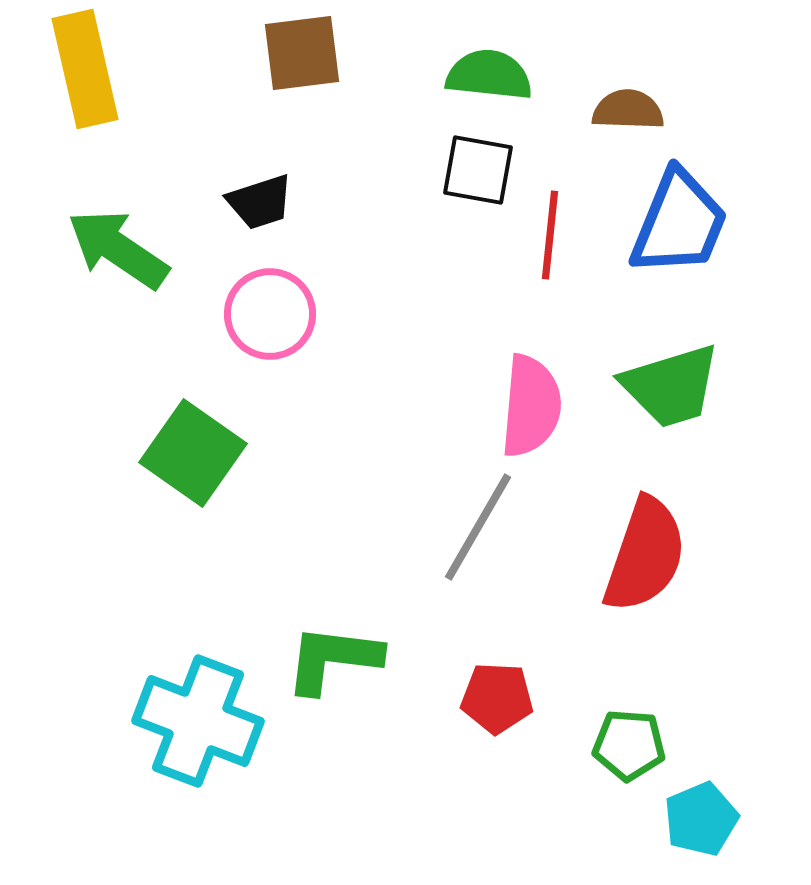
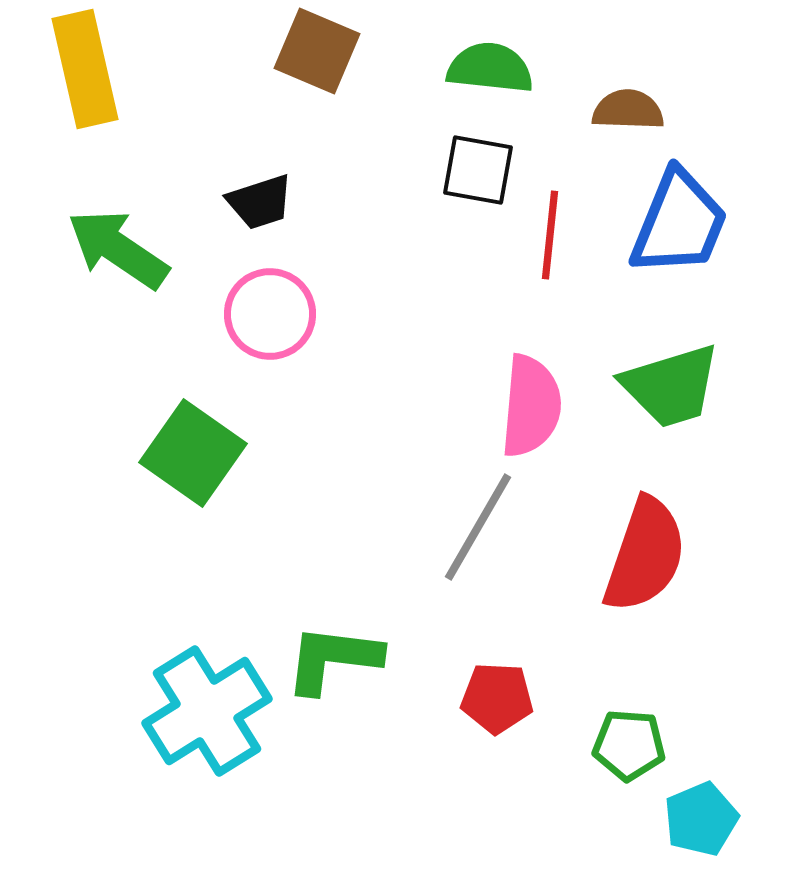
brown square: moved 15 px right, 2 px up; rotated 30 degrees clockwise
green semicircle: moved 1 px right, 7 px up
cyan cross: moved 9 px right, 10 px up; rotated 37 degrees clockwise
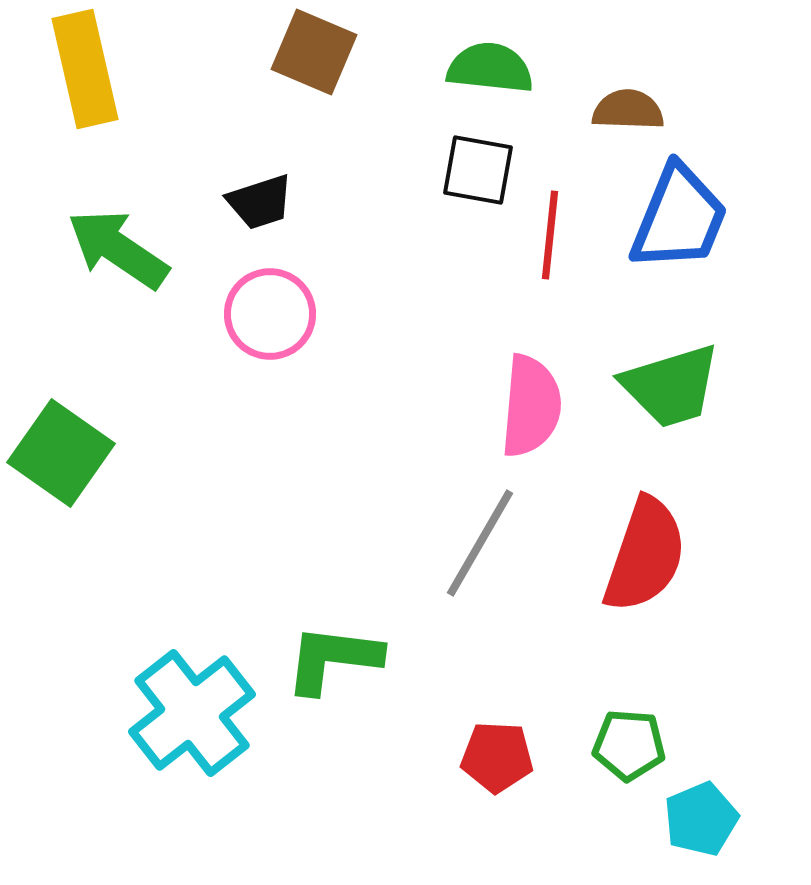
brown square: moved 3 px left, 1 px down
blue trapezoid: moved 5 px up
green square: moved 132 px left
gray line: moved 2 px right, 16 px down
red pentagon: moved 59 px down
cyan cross: moved 15 px left, 2 px down; rotated 6 degrees counterclockwise
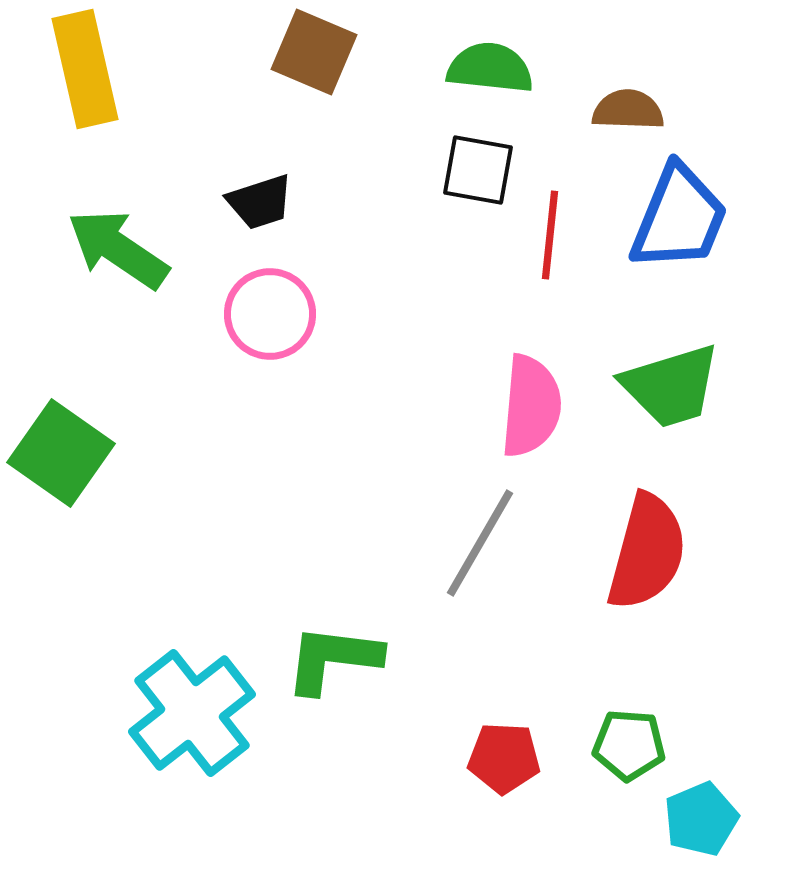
red semicircle: moved 2 px right, 3 px up; rotated 4 degrees counterclockwise
red pentagon: moved 7 px right, 1 px down
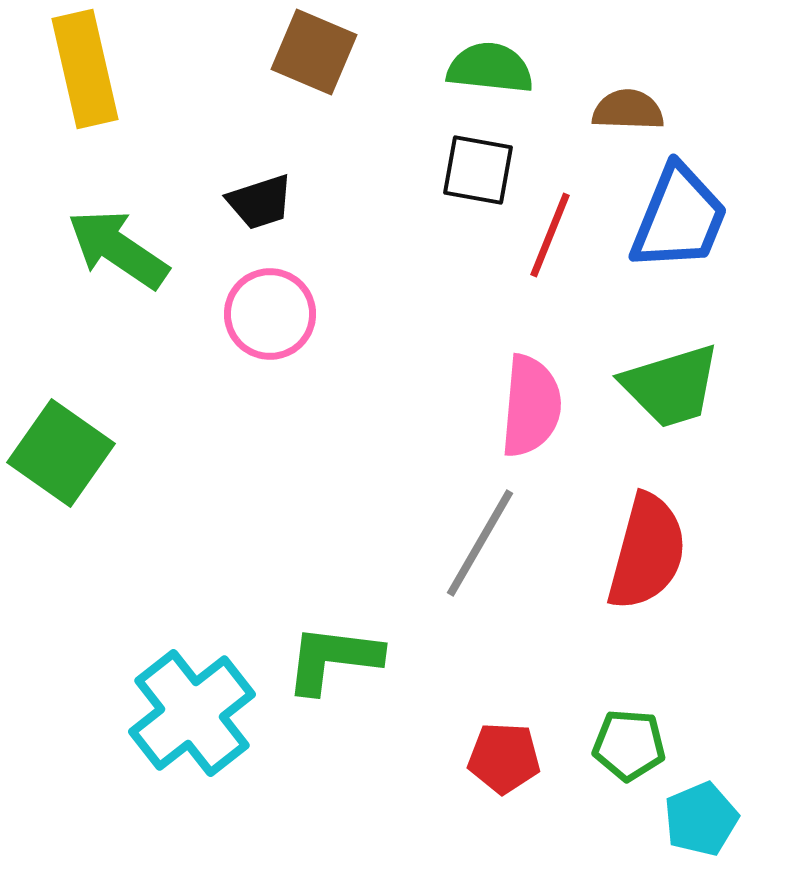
red line: rotated 16 degrees clockwise
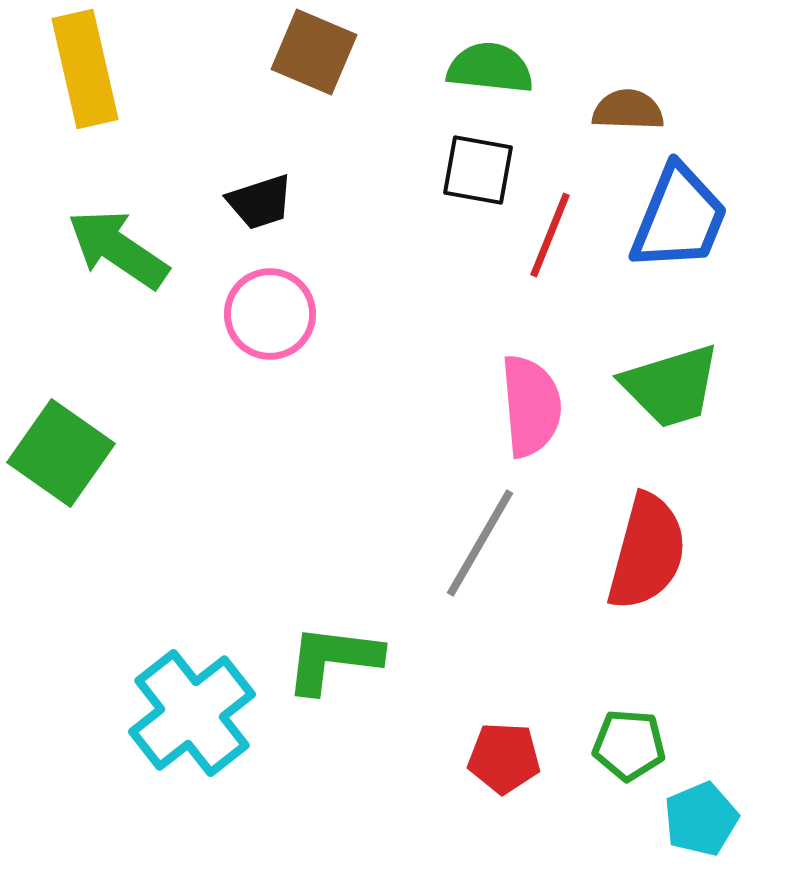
pink semicircle: rotated 10 degrees counterclockwise
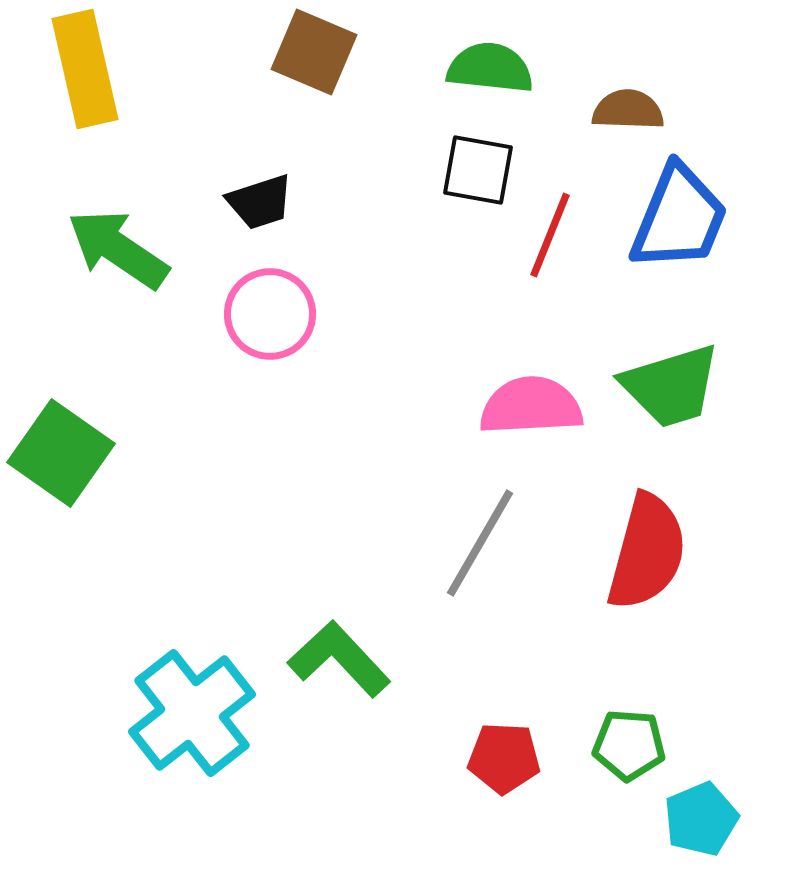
pink semicircle: rotated 88 degrees counterclockwise
green L-shape: moved 6 px right; rotated 40 degrees clockwise
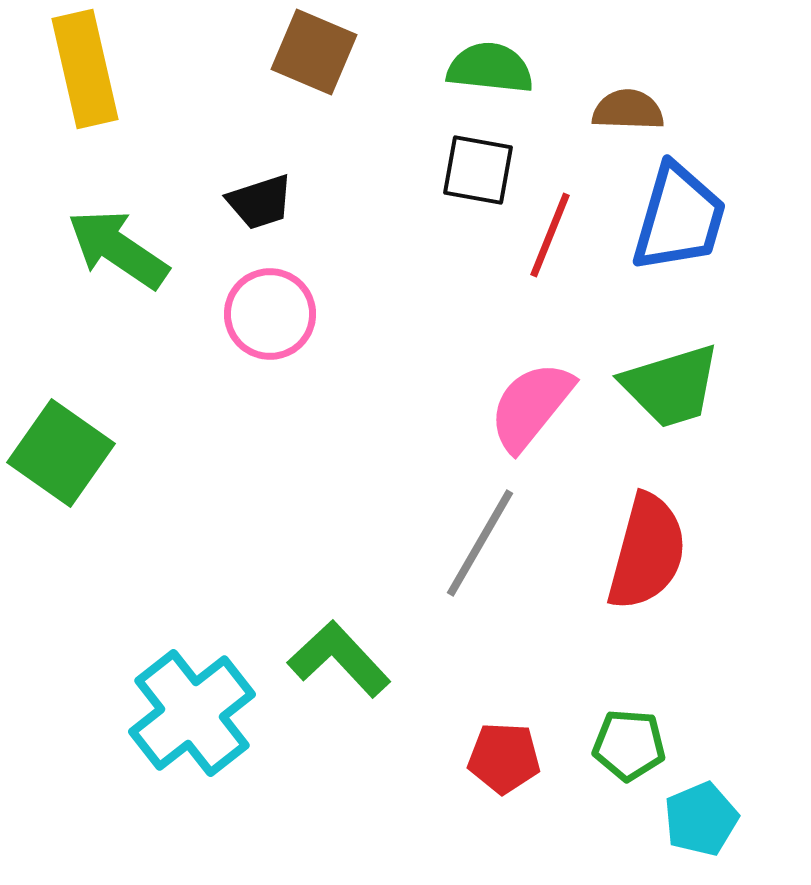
blue trapezoid: rotated 6 degrees counterclockwise
pink semicircle: rotated 48 degrees counterclockwise
